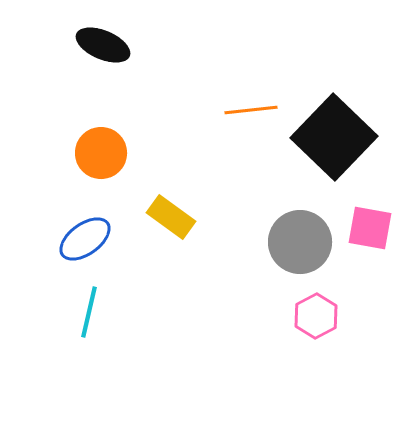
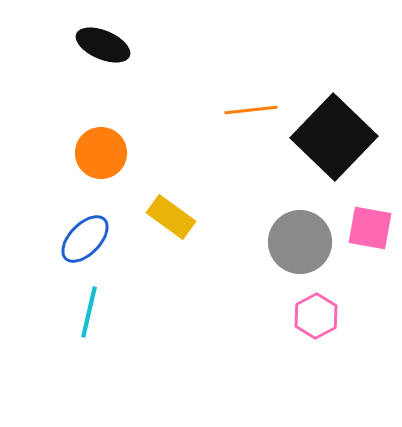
blue ellipse: rotated 10 degrees counterclockwise
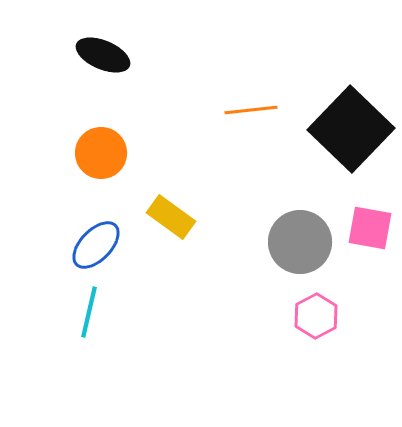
black ellipse: moved 10 px down
black square: moved 17 px right, 8 px up
blue ellipse: moved 11 px right, 6 px down
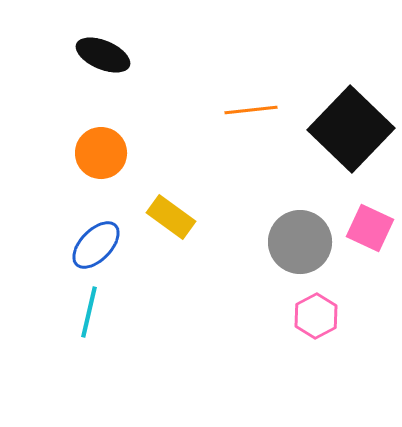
pink square: rotated 15 degrees clockwise
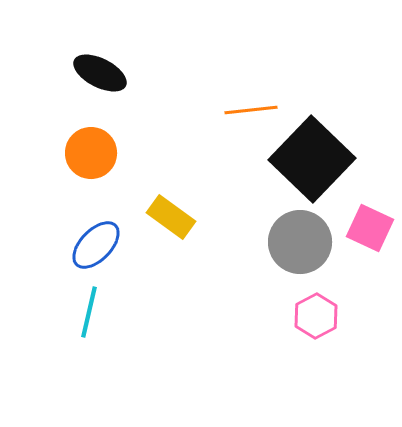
black ellipse: moved 3 px left, 18 px down; rotated 4 degrees clockwise
black square: moved 39 px left, 30 px down
orange circle: moved 10 px left
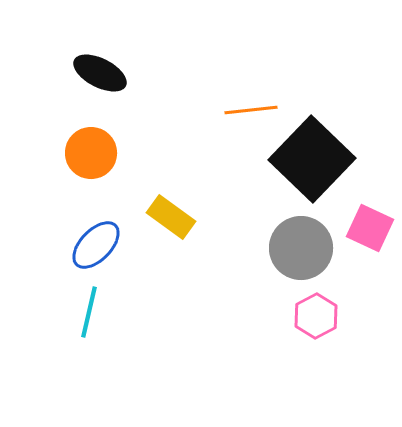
gray circle: moved 1 px right, 6 px down
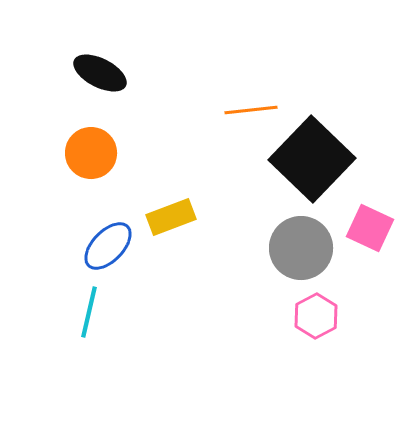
yellow rectangle: rotated 57 degrees counterclockwise
blue ellipse: moved 12 px right, 1 px down
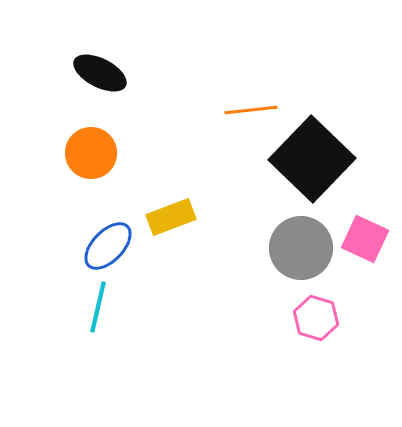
pink square: moved 5 px left, 11 px down
cyan line: moved 9 px right, 5 px up
pink hexagon: moved 2 px down; rotated 15 degrees counterclockwise
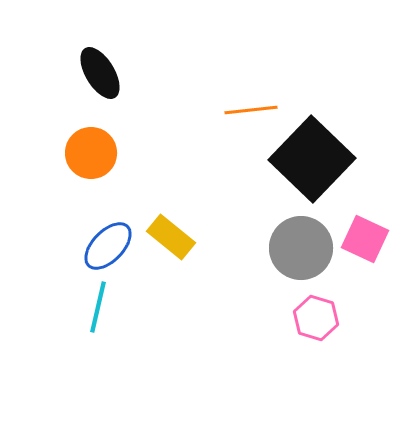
black ellipse: rotated 32 degrees clockwise
yellow rectangle: moved 20 px down; rotated 60 degrees clockwise
